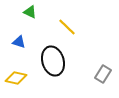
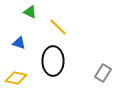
yellow line: moved 9 px left
blue triangle: moved 1 px down
black ellipse: rotated 16 degrees clockwise
gray rectangle: moved 1 px up
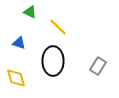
gray rectangle: moved 5 px left, 7 px up
yellow diamond: rotated 60 degrees clockwise
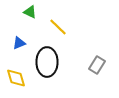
blue triangle: rotated 40 degrees counterclockwise
black ellipse: moved 6 px left, 1 px down
gray rectangle: moved 1 px left, 1 px up
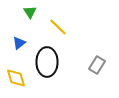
green triangle: rotated 32 degrees clockwise
blue triangle: rotated 16 degrees counterclockwise
